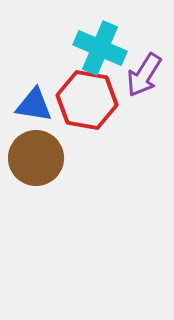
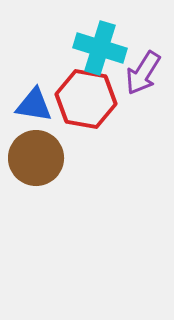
cyan cross: rotated 6 degrees counterclockwise
purple arrow: moved 1 px left, 2 px up
red hexagon: moved 1 px left, 1 px up
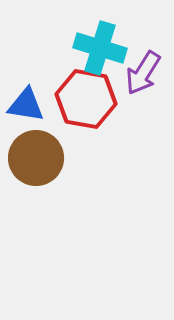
blue triangle: moved 8 px left
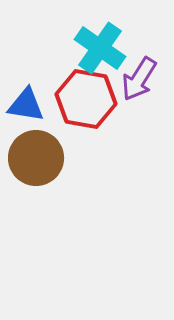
cyan cross: rotated 18 degrees clockwise
purple arrow: moved 4 px left, 6 px down
